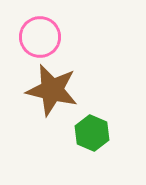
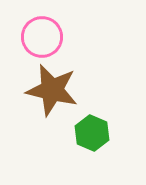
pink circle: moved 2 px right
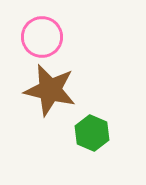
brown star: moved 2 px left
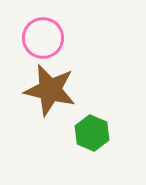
pink circle: moved 1 px right, 1 px down
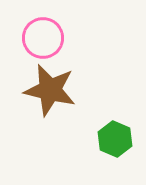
green hexagon: moved 23 px right, 6 px down
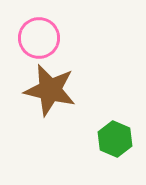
pink circle: moved 4 px left
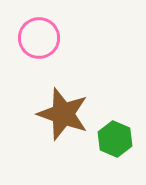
brown star: moved 13 px right, 24 px down; rotated 6 degrees clockwise
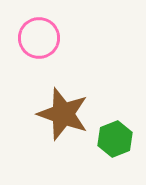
green hexagon: rotated 16 degrees clockwise
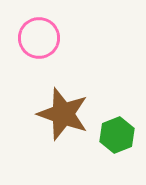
green hexagon: moved 2 px right, 4 px up
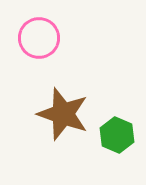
green hexagon: rotated 16 degrees counterclockwise
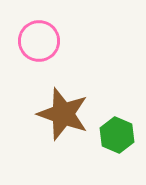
pink circle: moved 3 px down
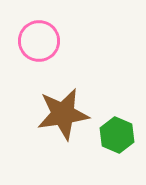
brown star: rotated 28 degrees counterclockwise
